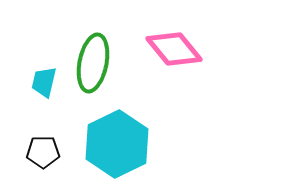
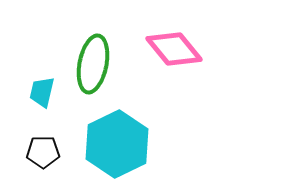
green ellipse: moved 1 px down
cyan trapezoid: moved 2 px left, 10 px down
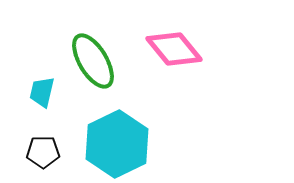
green ellipse: moved 3 px up; rotated 42 degrees counterclockwise
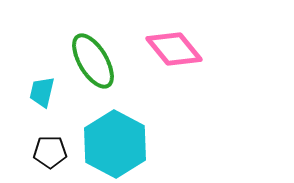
cyan hexagon: moved 2 px left; rotated 6 degrees counterclockwise
black pentagon: moved 7 px right
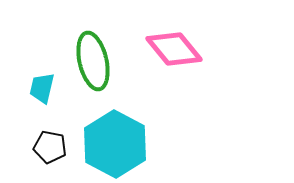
green ellipse: rotated 18 degrees clockwise
cyan trapezoid: moved 4 px up
black pentagon: moved 5 px up; rotated 12 degrees clockwise
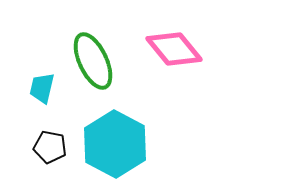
green ellipse: rotated 12 degrees counterclockwise
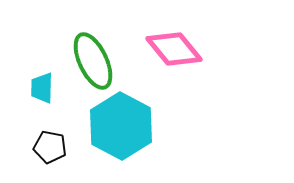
cyan trapezoid: rotated 12 degrees counterclockwise
cyan hexagon: moved 6 px right, 18 px up
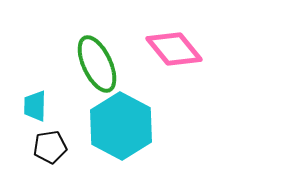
green ellipse: moved 4 px right, 3 px down
cyan trapezoid: moved 7 px left, 18 px down
black pentagon: rotated 20 degrees counterclockwise
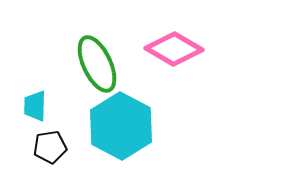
pink diamond: rotated 20 degrees counterclockwise
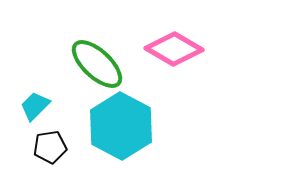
green ellipse: rotated 22 degrees counterclockwise
cyan trapezoid: rotated 44 degrees clockwise
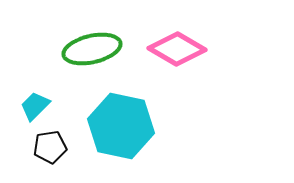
pink diamond: moved 3 px right
green ellipse: moved 5 px left, 15 px up; rotated 56 degrees counterclockwise
cyan hexagon: rotated 16 degrees counterclockwise
